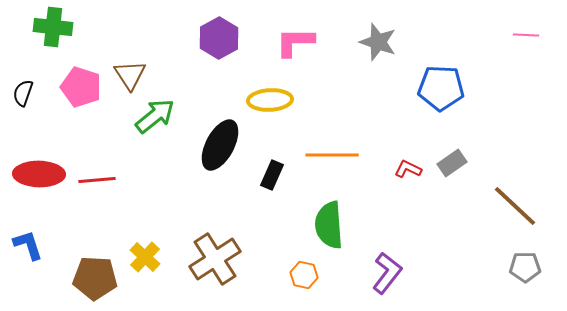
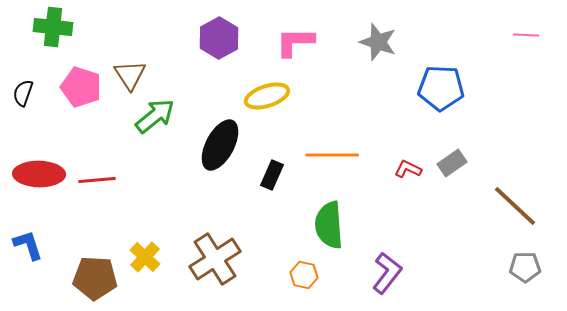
yellow ellipse: moved 3 px left, 4 px up; rotated 15 degrees counterclockwise
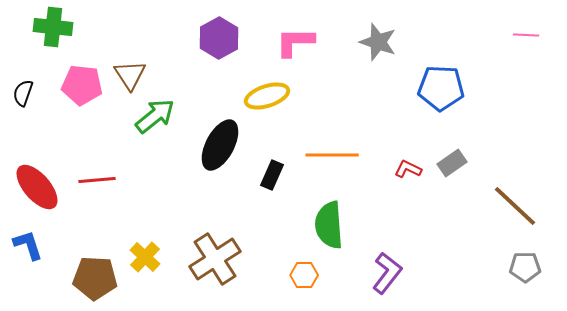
pink pentagon: moved 1 px right, 2 px up; rotated 12 degrees counterclockwise
red ellipse: moved 2 px left, 13 px down; rotated 48 degrees clockwise
orange hexagon: rotated 12 degrees counterclockwise
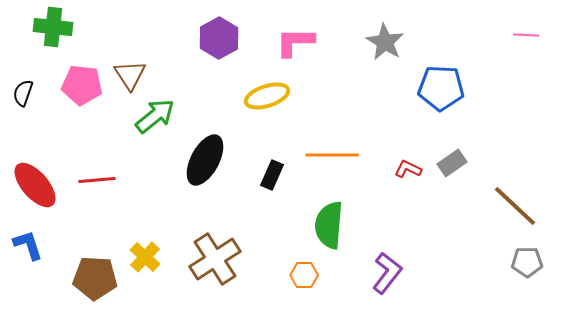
gray star: moved 7 px right; rotated 12 degrees clockwise
black ellipse: moved 15 px left, 15 px down
red ellipse: moved 2 px left, 2 px up
green semicircle: rotated 9 degrees clockwise
gray pentagon: moved 2 px right, 5 px up
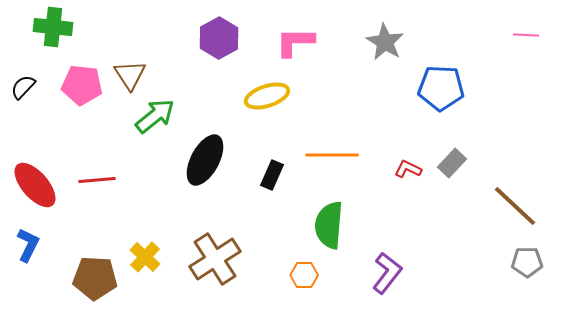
black semicircle: moved 6 px up; rotated 24 degrees clockwise
gray rectangle: rotated 12 degrees counterclockwise
blue L-shape: rotated 44 degrees clockwise
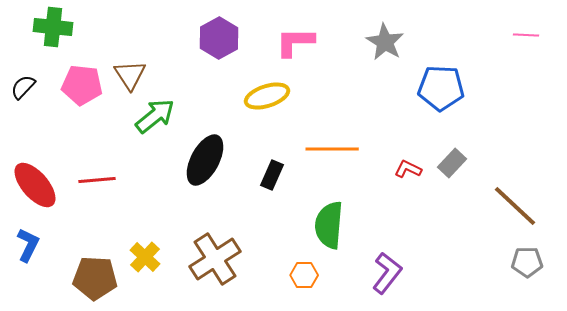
orange line: moved 6 px up
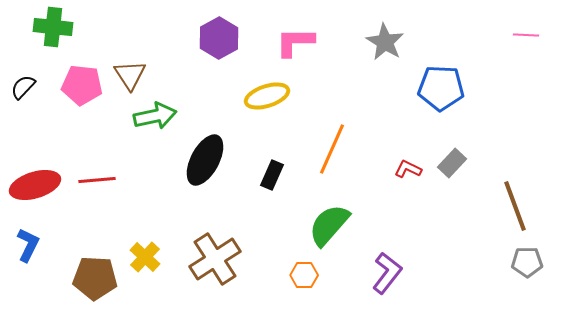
green arrow: rotated 27 degrees clockwise
orange line: rotated 66 degrees counterclockwise
red ellipse: rotated 66 degrees counterclockwise
brown line: rotated 27 degrees clockwise
green semicircle: rotated 36 degrees clockwise
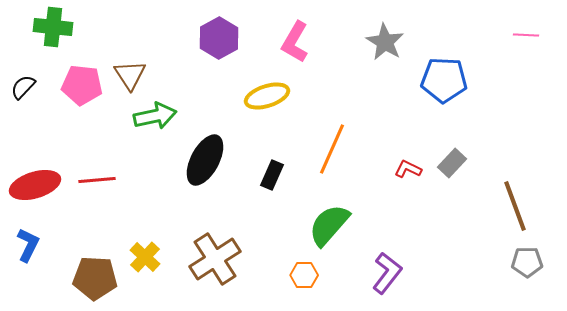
pink L-shape: rotated 60 degrees counterclockwise
blue pentagon: moved 3 px right, 8 px up
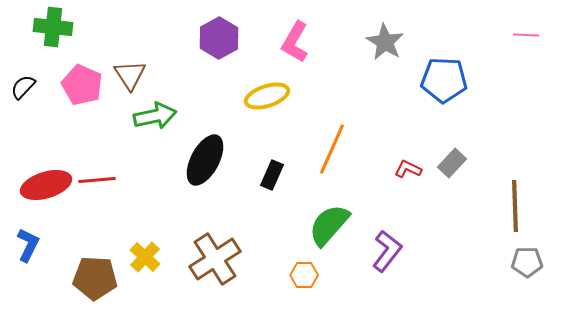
pink pentagon: rotated 18 degrees clockwise
red ellipse: moved 11 px right
brown line: rotated 18 degrees clockwise
purple L-shape: moved 22 px up
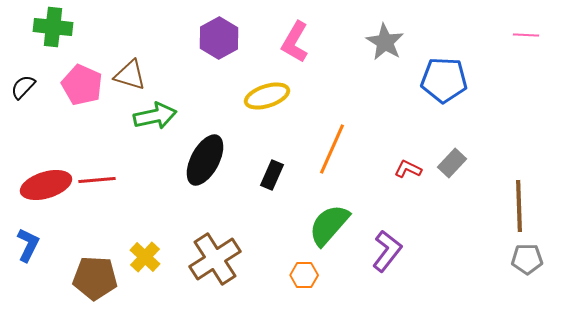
brown triangle: rotated 40 degrees counterclockwise
brown line: moved 4 px right
gray pentagon: moved 3 px up
